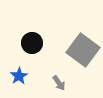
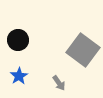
black circle: moved 14 px left, 3 px up
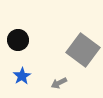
blue star: moved 3 px right
gray arrow: rotated 98 degrees clockwise
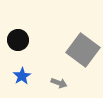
gray arrow: rotated 133 degrees counterclockwise
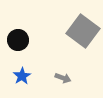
gray square: moved 19 px up
gray arrow: moved 4 px right, 5 px up
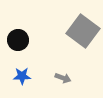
blue star: rotated 30 degrees clockwise
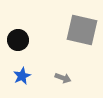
gray square: moved 1 px left, 1 px up; rotated 24 degrees counterclockwise
blue star: rotated 24 degrees counterclockwise
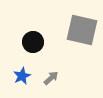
black circle: moved 15 px right, 2 px down
gray arrow: moved 12 px left; rotated 63 degrees counterclockwise
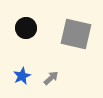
gray square: moved 6 px left, 4 px down
black circle: moved 7 px left, 14 px up
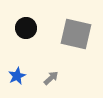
blue star: moved 5 px left
